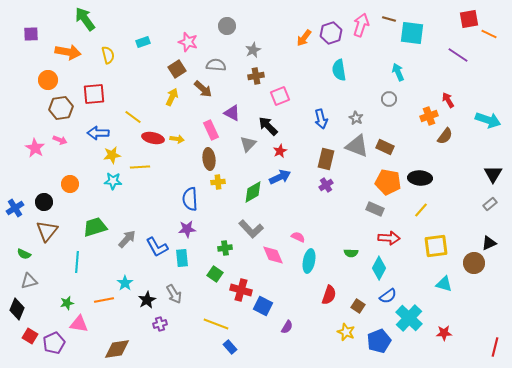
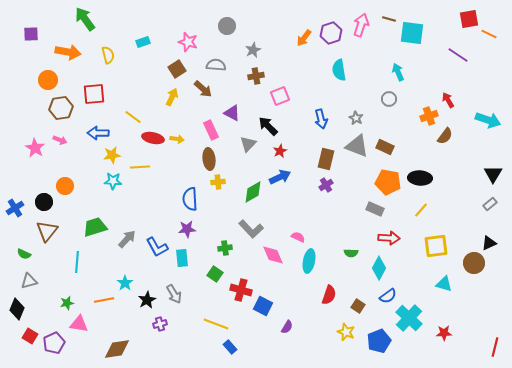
orange circle at (70, 184): moved 5 px left, 2 px down
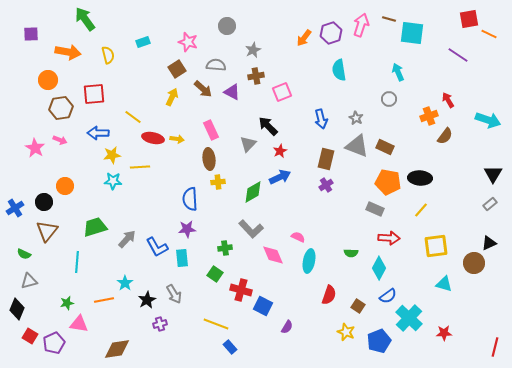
pink square at (280, 96): moved 2 px right, 4 px up
purple triangle at (232, 113): moved 21 px up
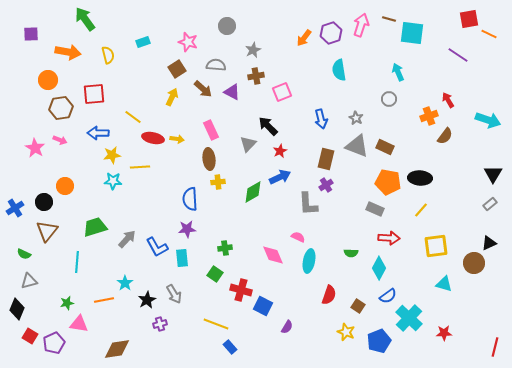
gray L-shape at (251, 229): moved 57 px right, 25 px up; rotated 40 degrees clockwise
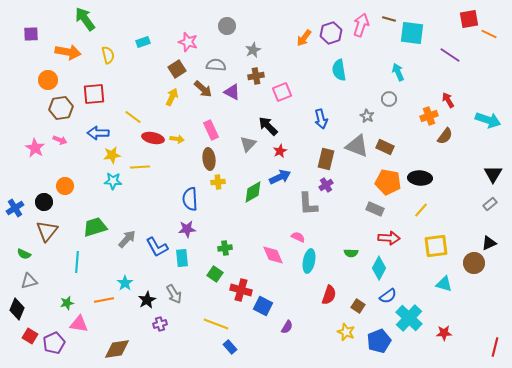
purple line at (458, 55): moved 8 px left
gray star at (356, 118): moved 11 px right, 2 px up
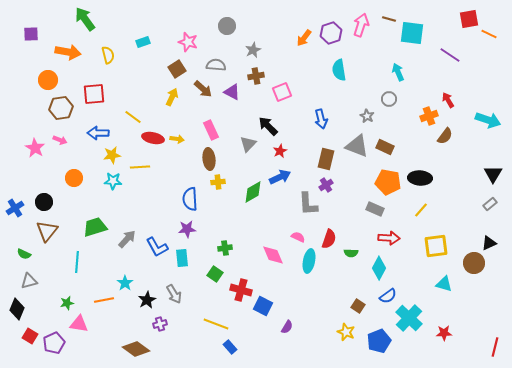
orange circle at (65, 186): moved 9 px right, 8 px up
red semicircle at (329, 295): moved 56 px up
brown diamond at (117, 349): moved 19 px right; rotated 44 degrees clockwise
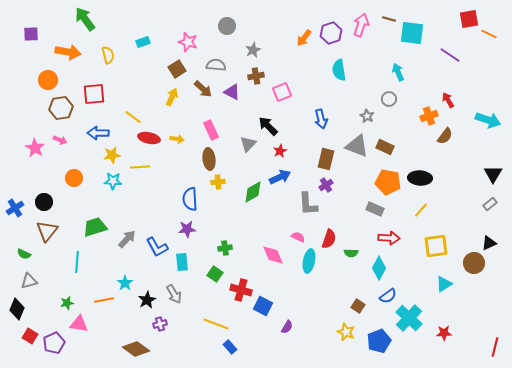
red ellipse at (153, 138): moved 4 px left
cyan rectangle at (182, 258): moved 4 px down
cyan triangle at (444, 284): rotated 48 degrees counterclockwise
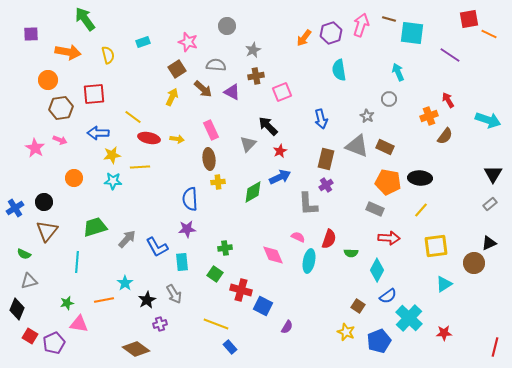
cyan diamond at (379, 268): moved 2 px left, 2 px down
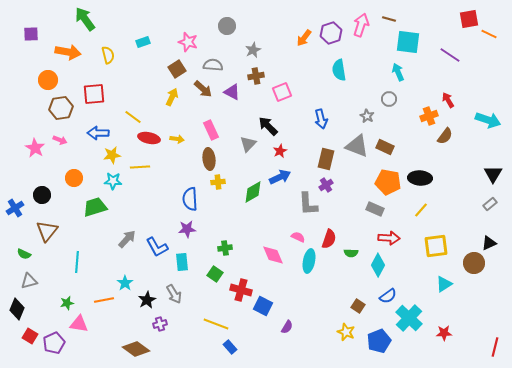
cyan square at (412, 33): moved 4 px left, 9 px down
gray semicircle at (216, 65): moved 3 px left
black circle at (44, 202): moved 2 px left, 7 px up
green trapezoid at (95, 227): moved 20 px up
cyan diamond at (377, 270): moved 1 px right, 5 px up
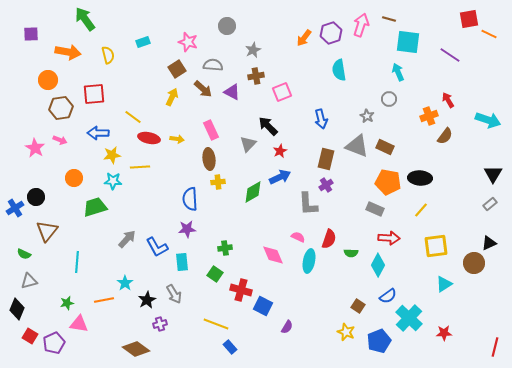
black circle at (42, 195): moved 6 px left, 2 px down
